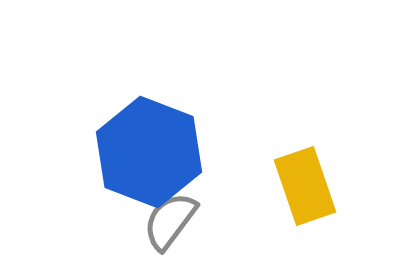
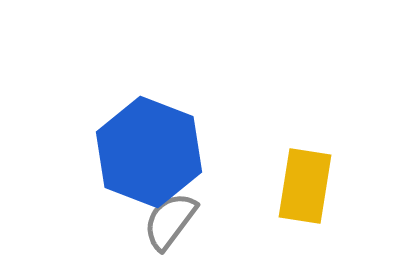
yellow rectangle: rotated 28 degrees clockwise
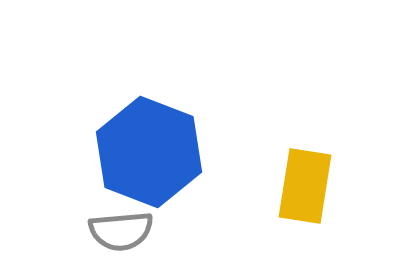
gray semicircle: moved 49 px left, 10 px down; rotated 132 degrees counterclockwise
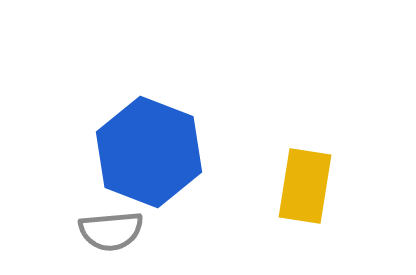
gray semicircle: moved 10 px left
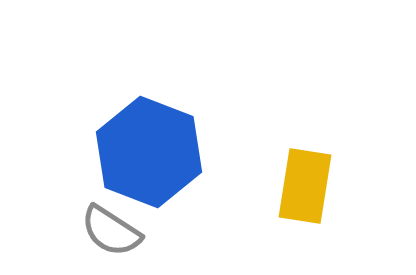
gray semicircle: rotated 38 degrees clockwise
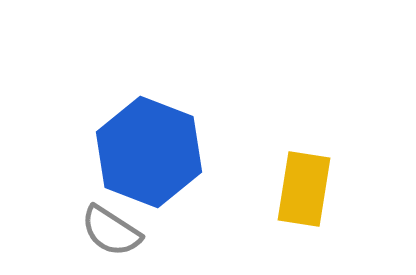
yellow rectangle: moved 1 px left, 3 px down
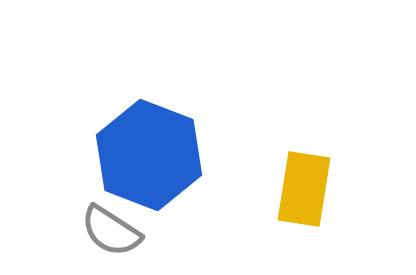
blue hexagon: moved 3 px down
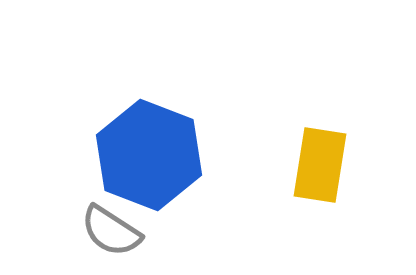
yellow rectangle: moved 16 px right, 24 px up
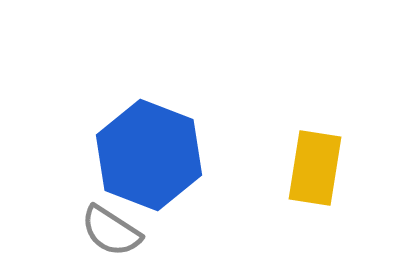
yellow rectangle: moved 5 px left, 3 px down
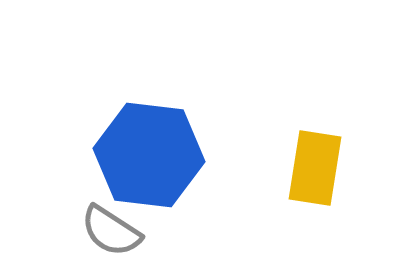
blue hexagon: rotated 14 degrees counterclockwise
